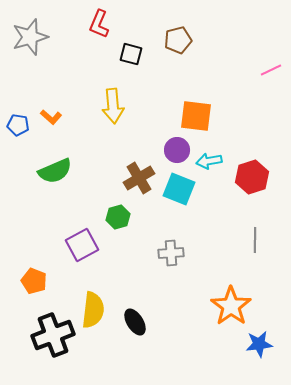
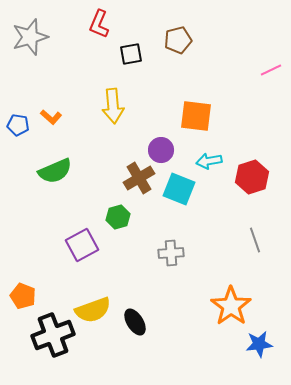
black square: rotated 25 degrees counterclockwise
purple circle: moved 16 px left
gray line: rotated 20 degrees counterclockwise
orange pentagon: moved 11 px left, 15 px down
yellow semicircle: rotated 63 degrees clockwise
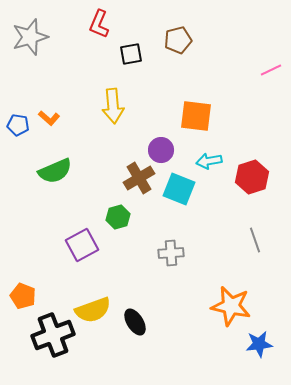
orange L-shape: moved 2 px left, 1 px down
orange star: rotated 24 degrees counterclockwise
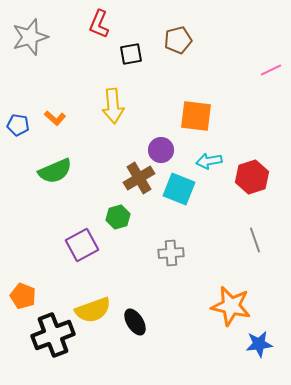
orange L-shape: moved 6 px right
